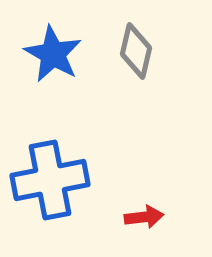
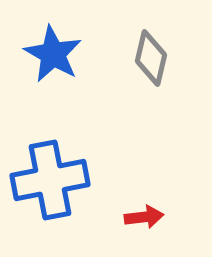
gray diamond: moved 15 px right, 7 px down
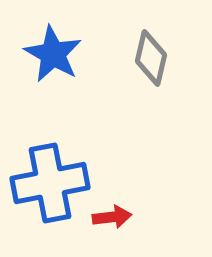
blue cross: moved 3 px down
red arrow: moved 32 px left
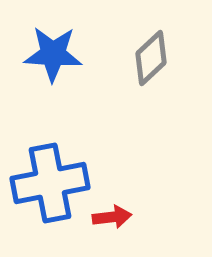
blue star: rotated 26 degrees counterclockwise
gray diamond: rotated 34 degrees clockwise
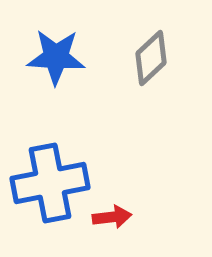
blue star: moved 3 px right, 3 px down
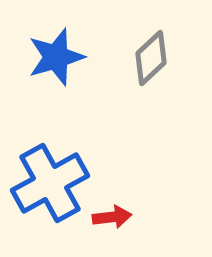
blue star: rotated 20 degrees counterclockwise
blue cross: rotated 18 degrees counterclockwise
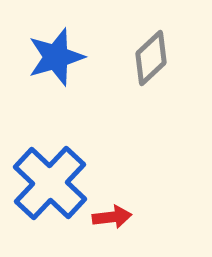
blue cross: rotated 18 degrees counterclockwise
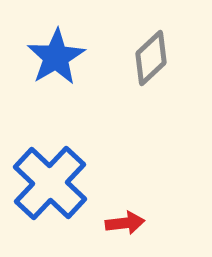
blue star: rotated 14 degrees counterclockwise
red arrow: moved 13 px right, 6 px down
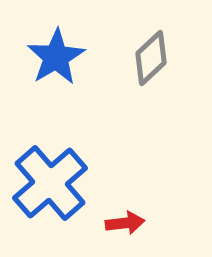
blue cross: rotated 6 degrees clockwise
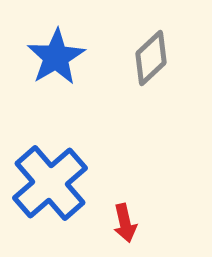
red arrow: rotated 84 degrees clockwise
